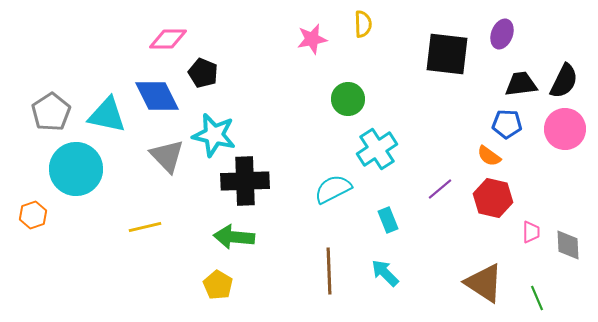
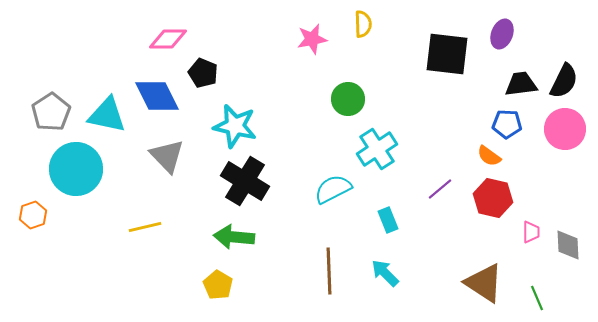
cyan star: moved 21 px right, 9 px up
black cross: rotated 33 degrees clockwise
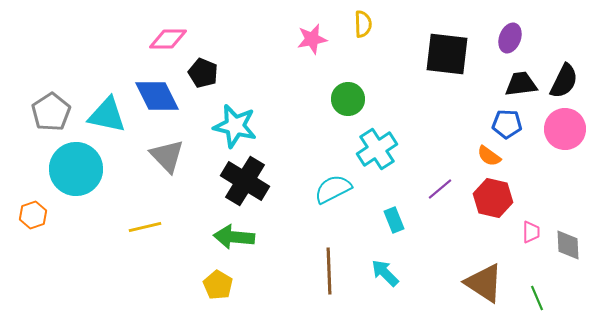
purple ellipse: moved 8 px right, 4 px down
cyan rectangle: moved 6 px right
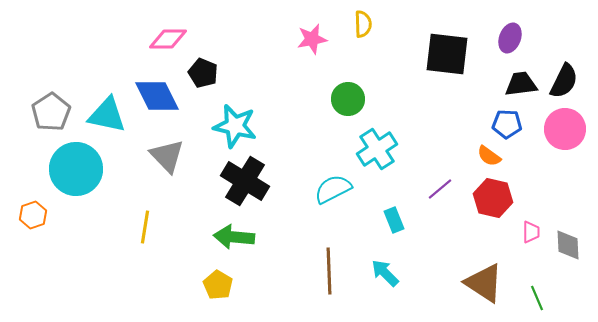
yellow line: rotated 68 degrees counterclockwise
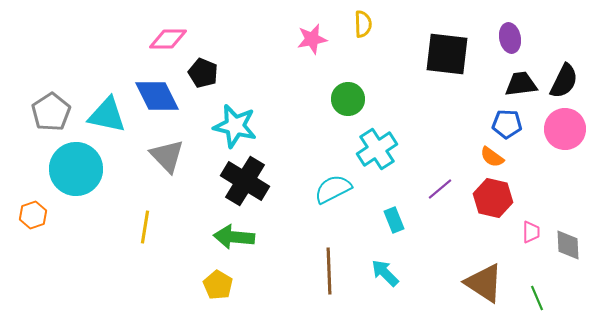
purple ellipse: rotated 32 degrees counterclockwise
orange semicircle: moved 3 px right, 1 px down
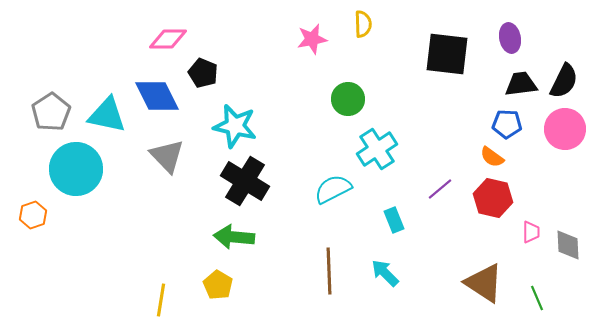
yellow line: moved 16 px right, 73 px down
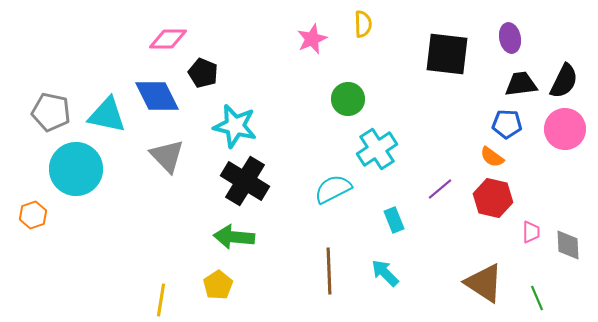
pink star: rotated 12 degrees counterclockwise
gray pentagon: rotated 27 degrees counterclockwise
yellow pentagon: rotated 8 degrees clockwise
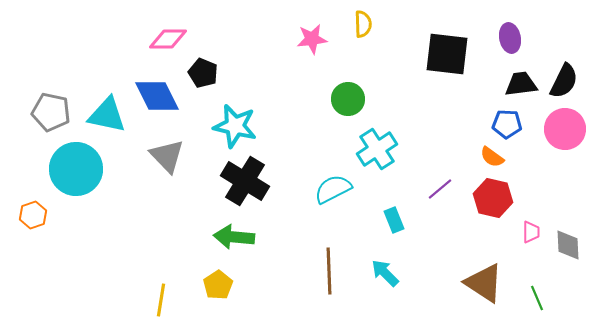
pink star: rotated 16 degrees clockwise
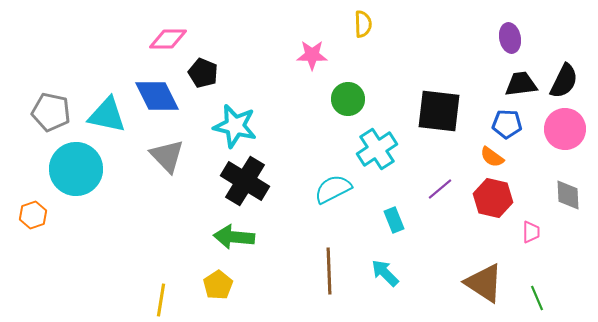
pink star: moved 16 px down; rotated 8 degrees clockwise
black square: moved 8 px left, 57 px down
gray diamond: moved 50 px up
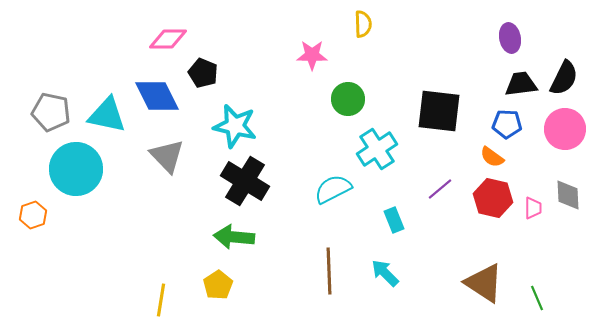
black semicircle: moved 3 px up
pink trapezoid: moved 2 px right, 24 px up
